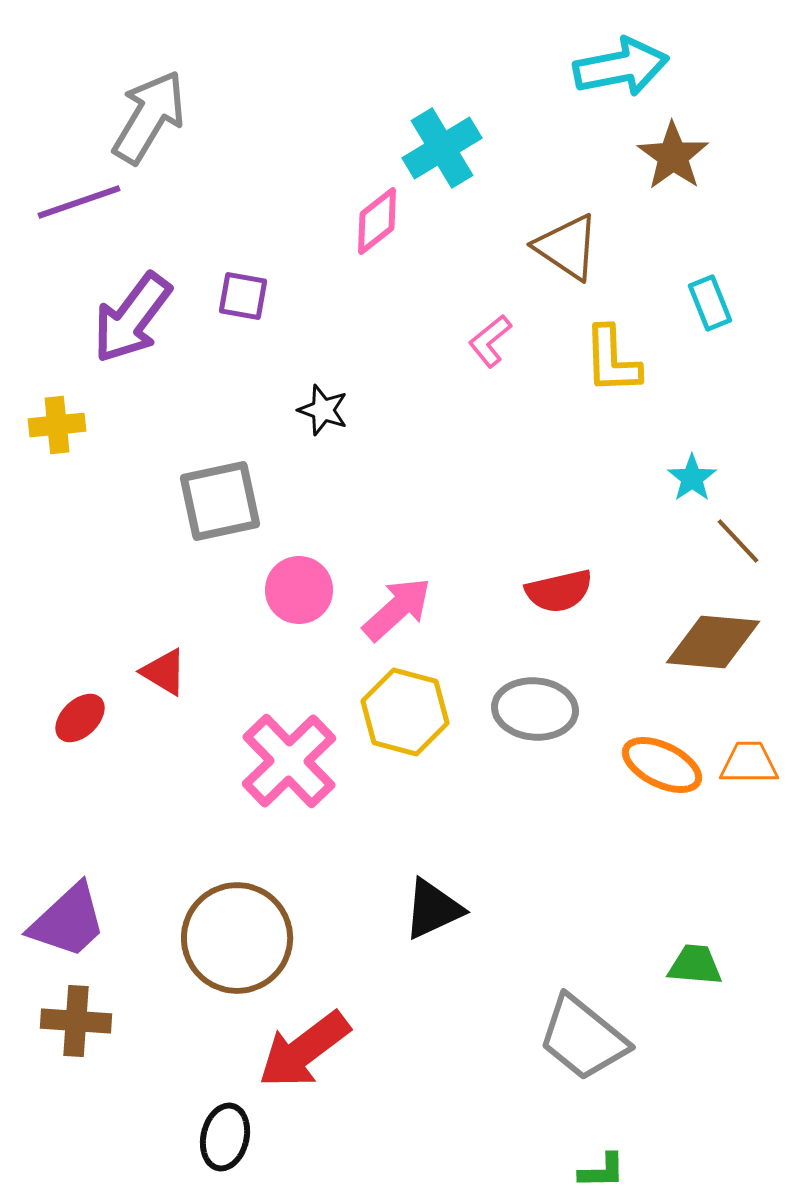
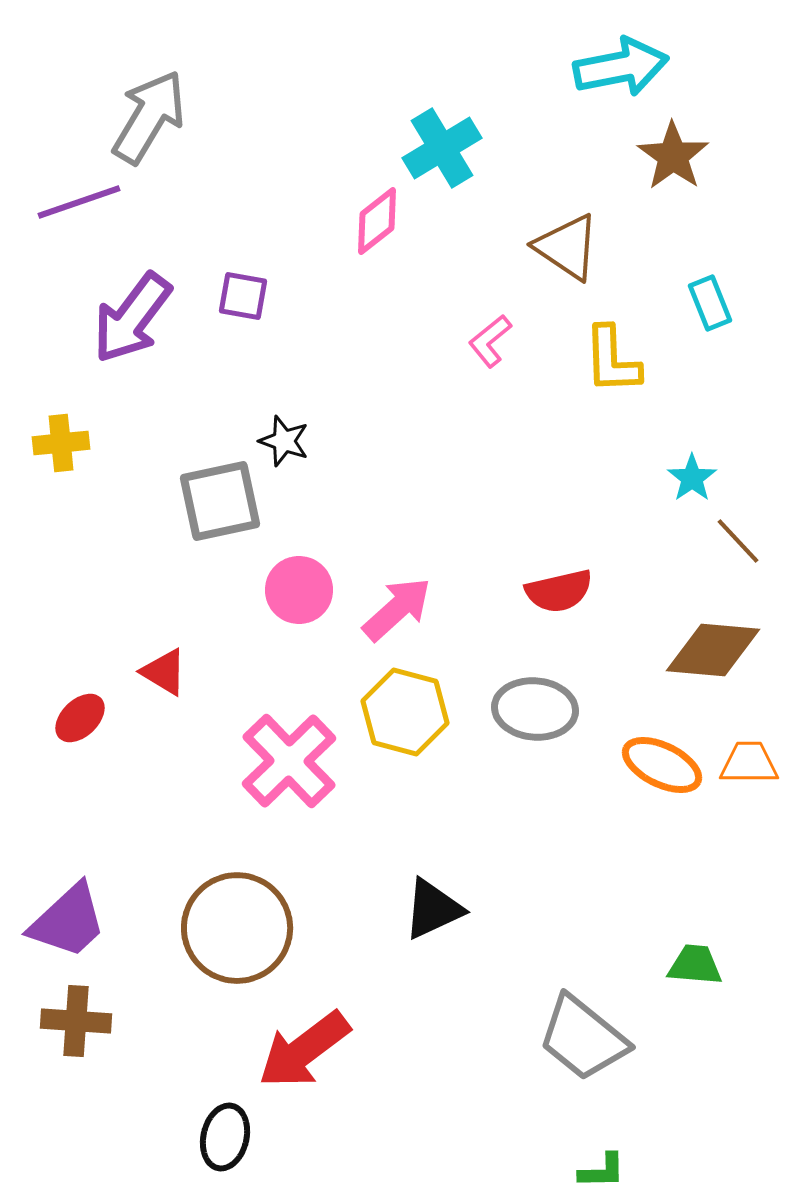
black star: moved 39 px left, 31 px down
yellow cross: moved 4 px right, 18 px down
brown diamond: moved 8 px down
brown circle: moved 10 px up
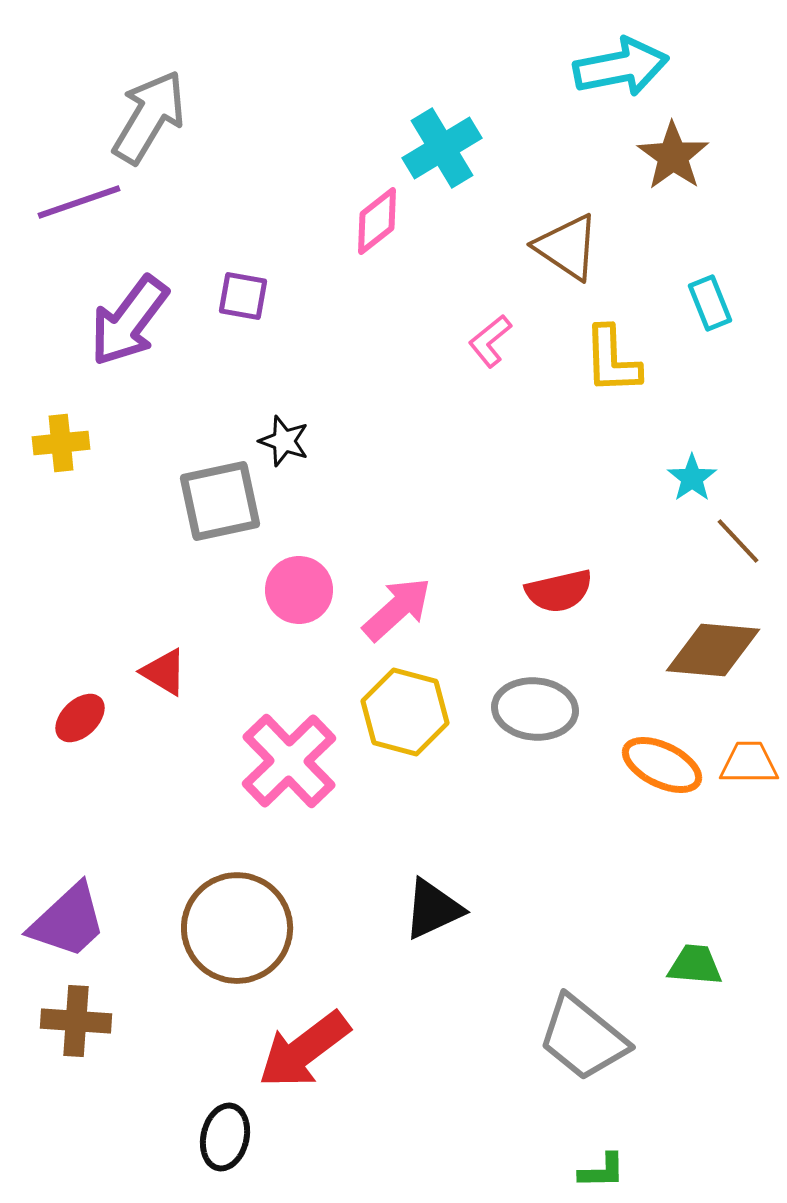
purple arrow: moved 3 px left, 3 px down
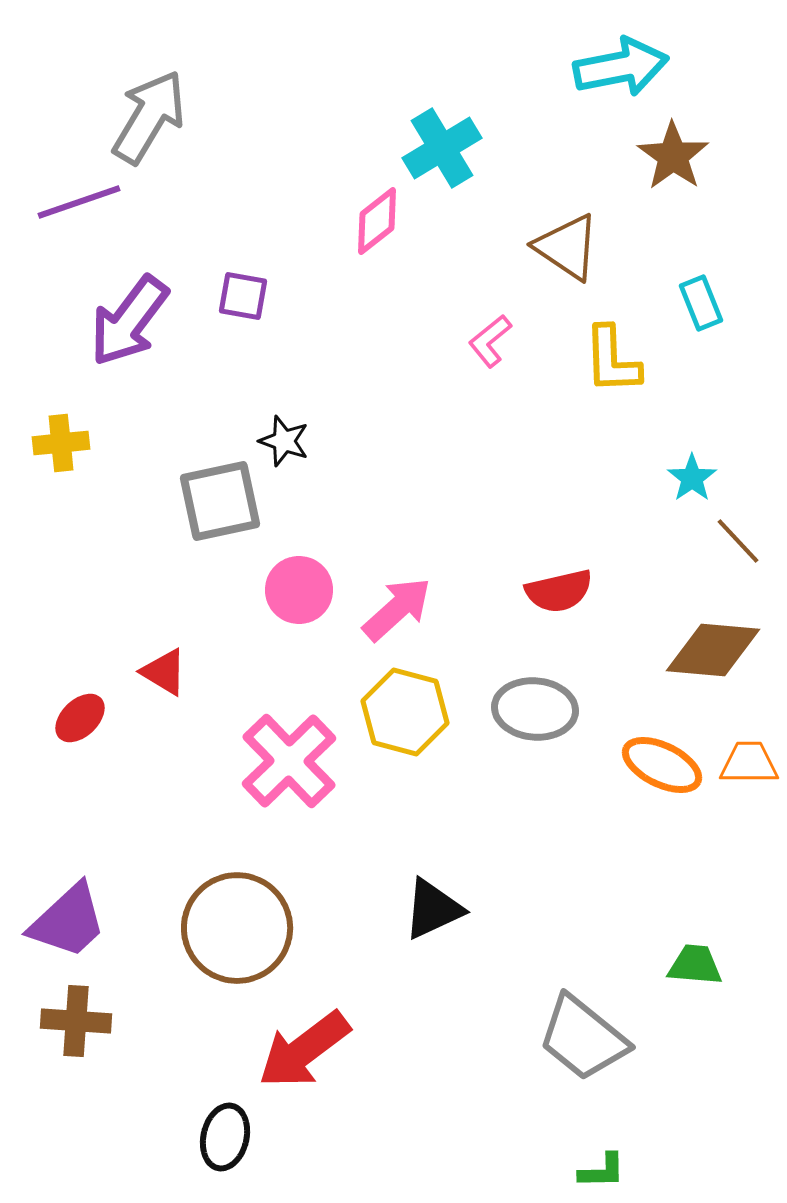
cyan rectangle: moved 9 px left
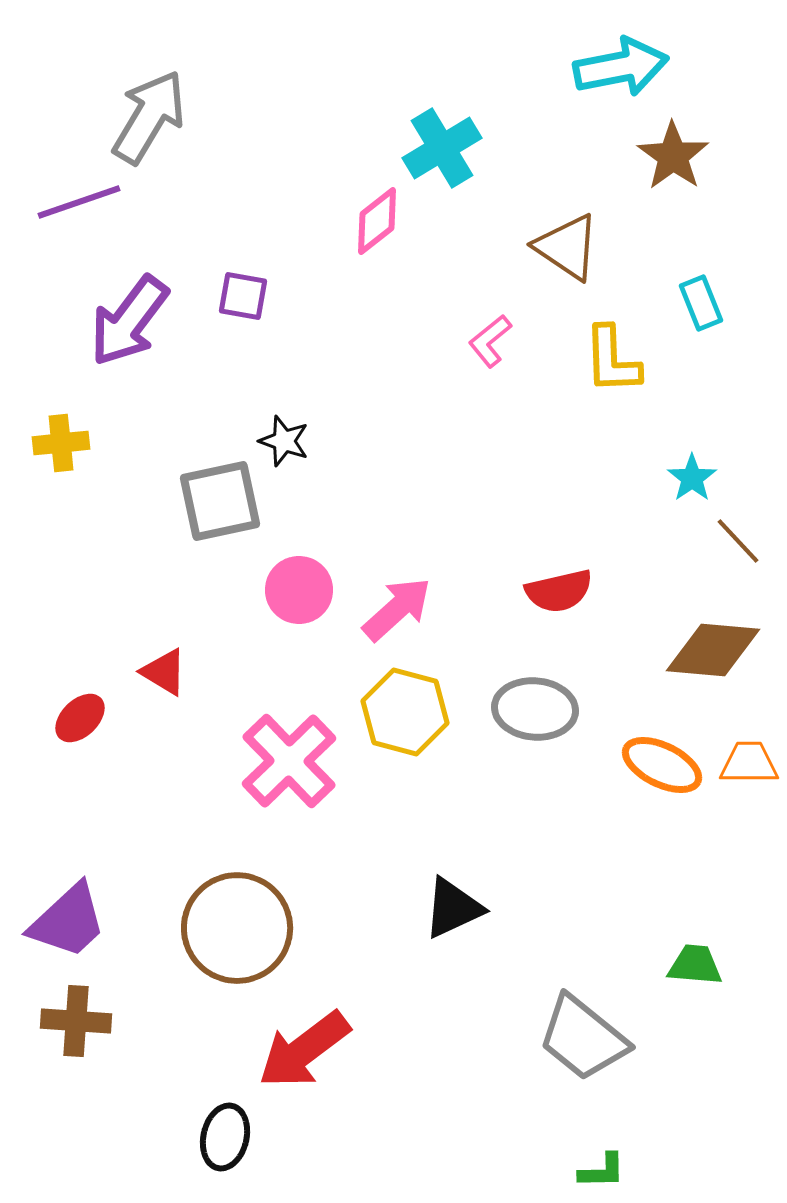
black triangle: moved 20 px right, 1 px up
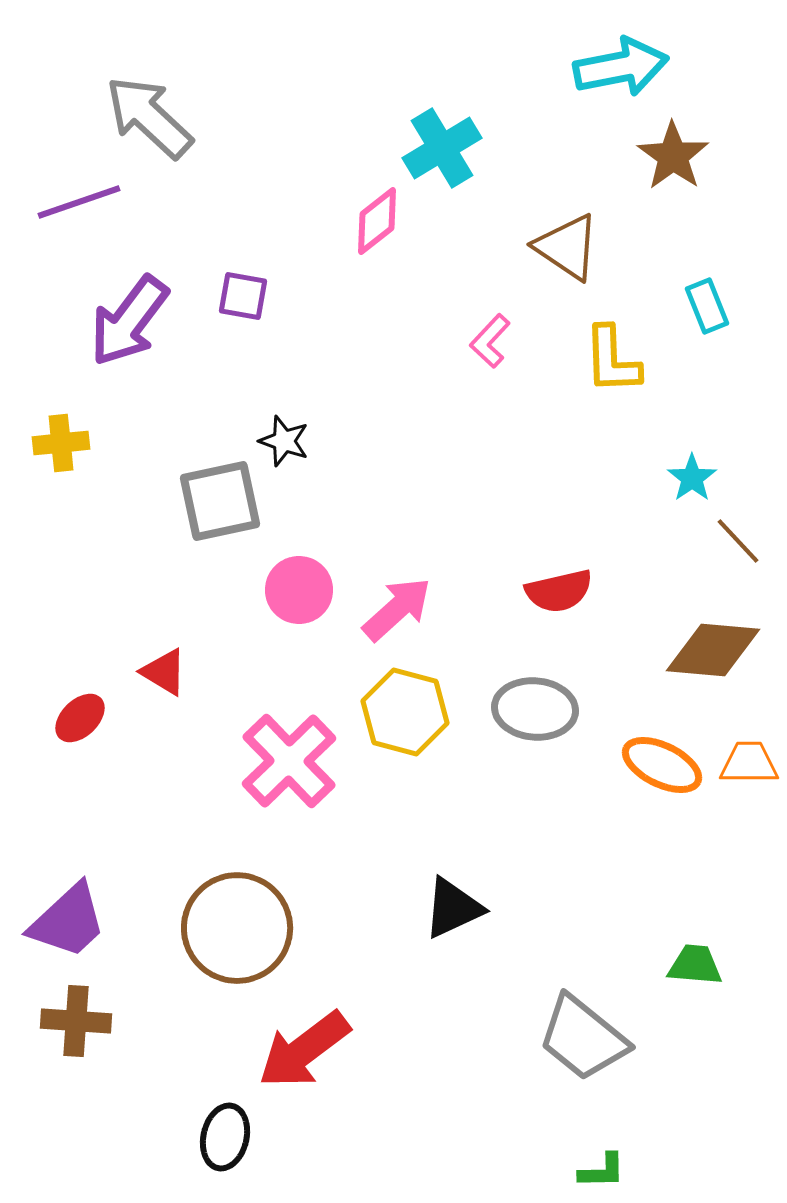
gray arrow: rotated 78 degrees counterclockwise
cyan rectangle: moved 6 px right, 3 px down
pink L-shape: rotated 8 degrees counterclockwise
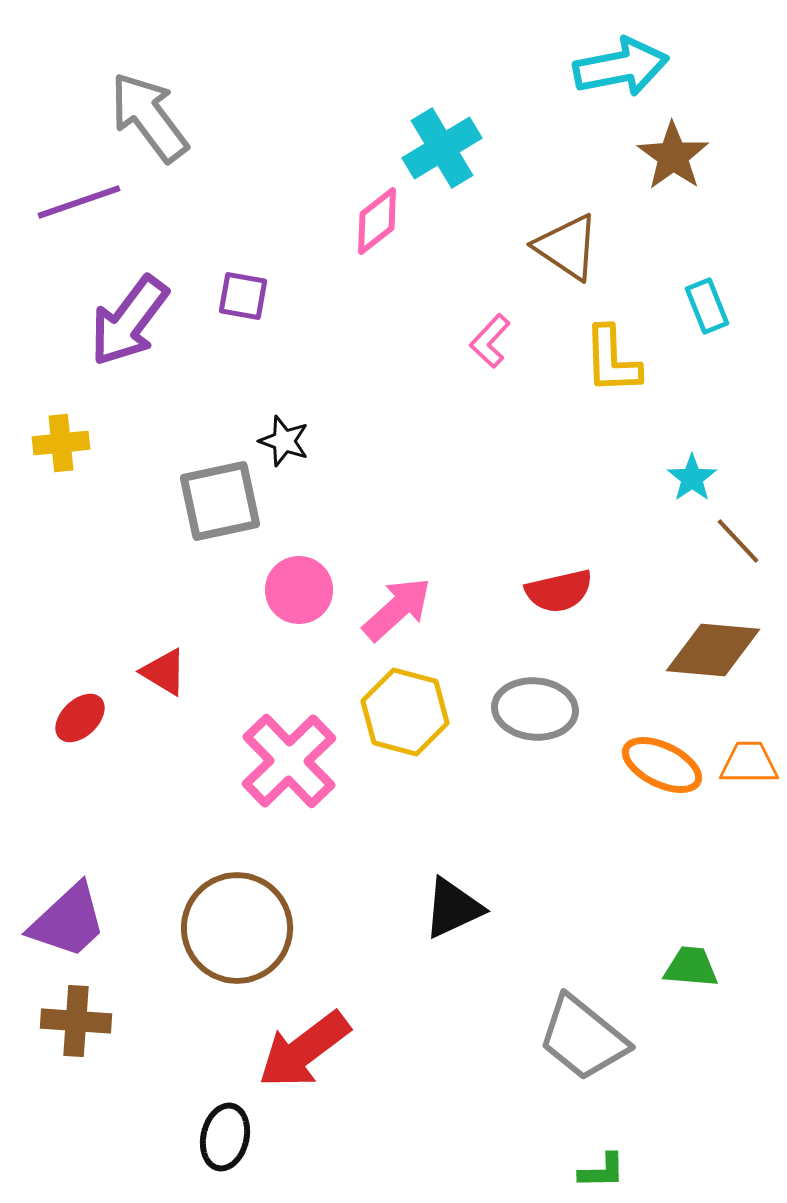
gray arrow: rotated 10 degrees clockwise
green trapezoid: moved 4 px left, 2 px down
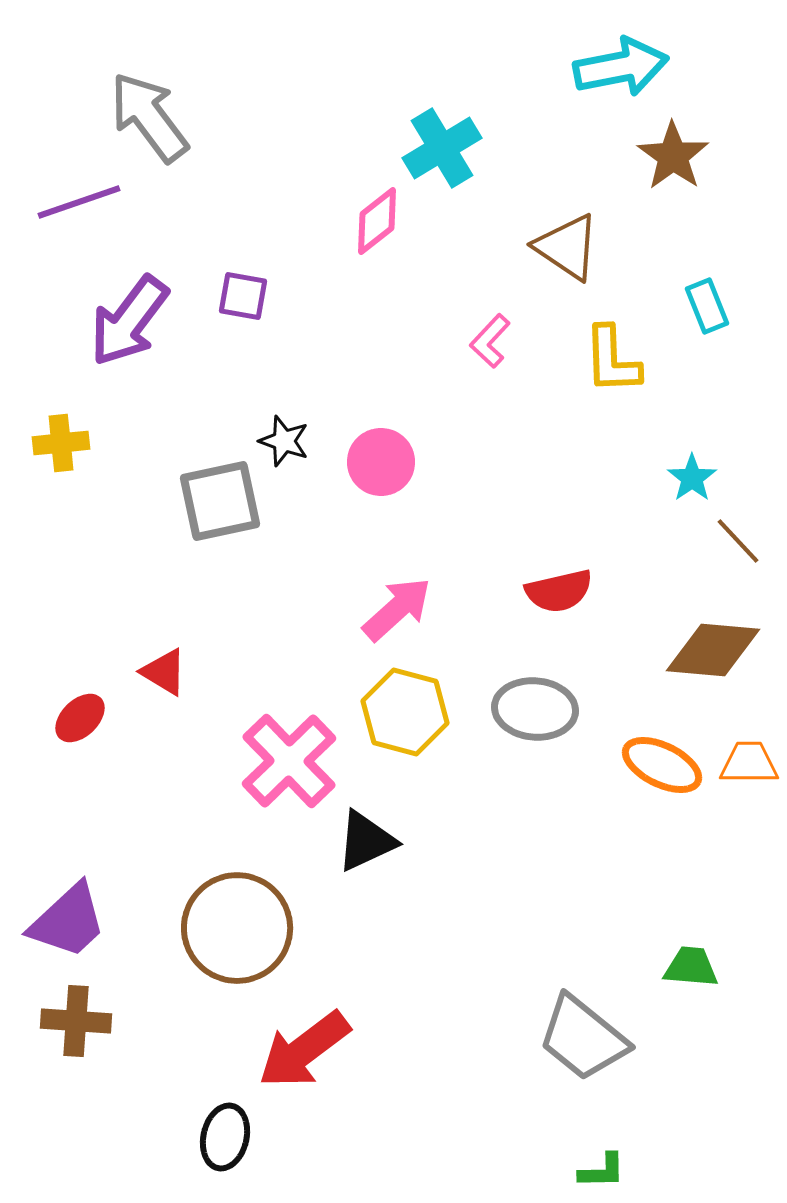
pink circle: moved 82 px right, 128 px up
black triangle: moved 87 px left, 67 px up
